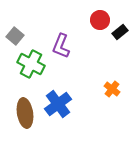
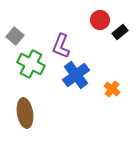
blue cross: moved 18 px right, 29 px up
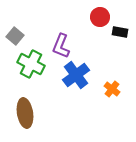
red circle: moved 3 px up
black rectangle: rotated 49 degrees clockwise
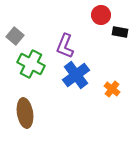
red circle: moved 1 px right, 2 px up
purple L-shape: moved 4 px right
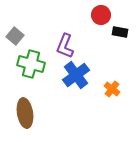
green cross: rotated 12 degrees counterclockwise
